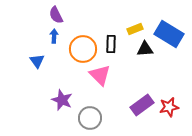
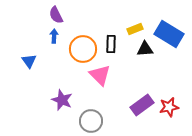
blue triangle: moved 8 px left
gray circle: moved 1 px right, 3 px down
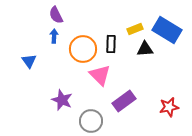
blue rectangle: moved 2 px left, 4 px up
purple rectangle: moved 18 px left, 4 px up
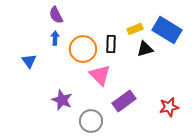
blue arrow: moved 1 px right, 2 px down
black triangle: rotated 12 degrees counterclockwise
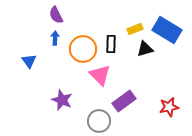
gray circle: moved 8 px right
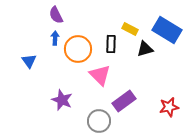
yellow rectangle: moved 5 px left; rotated 49 degrees clockwise
orange circle: moved 5 px left
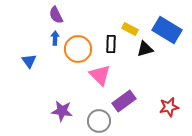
purple star: moved 11 px down; rotated 15 degrees counterclockwise
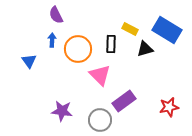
blue arrow: moved 3 px left, 2 px down
gray circle: moved 1 px right, 1 px up
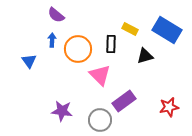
purple semicircle: rotated 24 degrees counterclockwise
black triangle: moved 7 px down
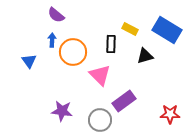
orange circle: moved 5 px left, 3 px down
red star: moved 1 px right, 7 px down; rotated 12 degrees clockwise
